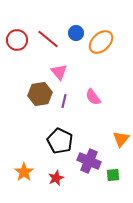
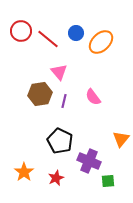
red circle: moved 4 px right, 9 px up
green square: moved 5 px left, 6 px down
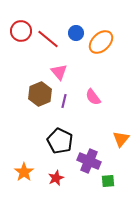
brown hexagon: rotated 15 degrees counterclockwise
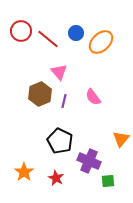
red star: rotated 21 degrees counterclockwise
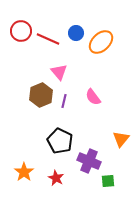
red line: rotated 15 degrees counterclockwise
brown hexagon: moved 1 px right, 1 px down
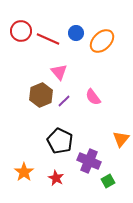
orange ellipse: moved 1 px right, 1 px up
purple line: rotated 32 degrees clockwise
green square: rotated 24 degrees counterclockwise
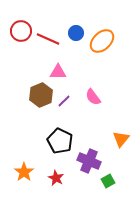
pink triangle: moved 1 px left; rotated 48 degrees counterclockwise
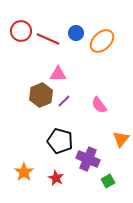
pink triangle: moved 2 px down
pink semicircle: moved 6 px right, 8 px down
black pentagon: rotated 10 degrees counterclockwise
purple cross: moved 1 px left, 2 px up
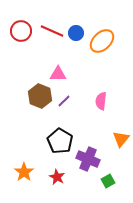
red line: moved 4 px right, 8 px up
brown hexagon: moved 1 px left, 1 px down; rotated 15 degrees counterclockwise
pink semicircle: moved 2 px right, 4 px up; rotated 42 degrees clockwise
black pentagon: rotated 15 degrees clockwise
red star: moved 1 px right, 1 px up
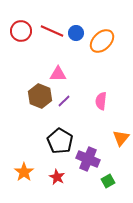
orange triangle: moved 1 px up
